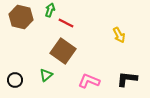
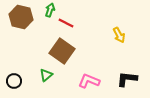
brown square: moved 1 px left
black circle: moved 1 px left, 1 px down
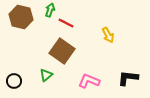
yellow arrow: moved 11 px left
black L-shape: moved 1 px right, 1 px up
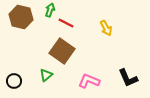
yellow arrow: moved 2 px left, 7 px up
black L-shape: rotated 120 degrees counterclockwise
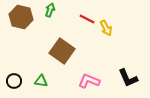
red line: moved 21 px right, 4 px up
green triangle: moved 5 px left, 6 px down; rotated 48 degrees clockwise
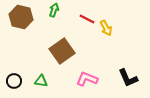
green arrow: moved 4 px right
brown square: rotated 20 degrees clockwise
pink L-shape: moved 2 px left, 2 px up
